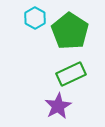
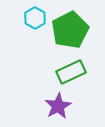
green pentagon: moved 1 px up; rotated 12 degrees clockwise
green rectangle: moved 2 px up
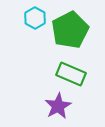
green rectangle: moved 2 px down; rotated 48 degrees clockwise
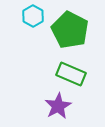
cyan hexagon: moved 2 px left, 2 px up
green pentagon: rotated 18 degrees counterclockwise
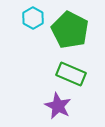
cyan hexagon: moved 2 px down
purple star: rotated 16 degrees counterclockwise
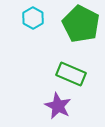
green pentagon: moved 11 px right, 6 px up
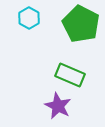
cyan hexagon: moved 4 px left
green rectangle: moved 1 px left, 1 px down
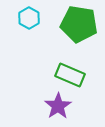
green pentagon: moved 2 px left; rotated 18 degrees counterclockwise
purple star: rotated 12 degrees clockwise
